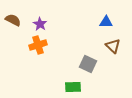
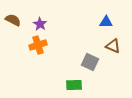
brown triangle: rotated 21 degrees counterclockwise
gray square: moved 2 px right, 2 px up
green rectangle: moved 1 px right, 2 px up
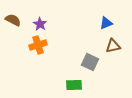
blue triangle: moved 1 px down; rotated 24 degrees counterclockwise
brown triangle: rotated 35 degrees counterclockwise
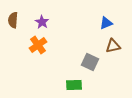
brown semicircle: rotated 112 degrees counterclockwise
purple star: moved 2 px right, 2 px up
orange cross: rotated 18 degrees counterclockwise
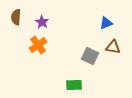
brown semicircle: moved 3 px right, 3 px up
brown triangle: moved 1 px down; rotated 21 degrees clockwise
gray square: moved 6 px up
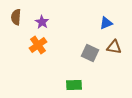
brown triangle: moved 1 px right
gray square: moved 3 px up
